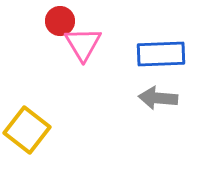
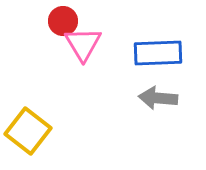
red circle: moved 3 px right
blue rectangle: moved 3 px left, 1 px up
yellow square: moved 1 px right, 1 px down
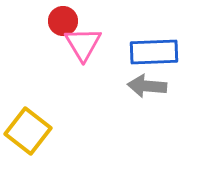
blue rectangle: moved 4 px left, 1 px up
gray arrow: moved 11 px left, 12 px up
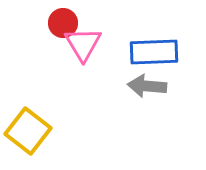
red circle: moved 2 px down
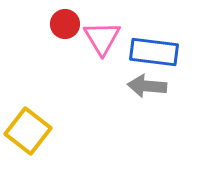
red circle: moved 2 px right, 1 px down
pink triangle: moved 19 px right, 6 px up
blue rectangle: rotated 9 degrees clockwise
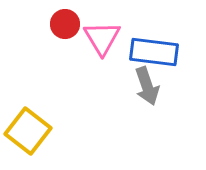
gray arrow: rotated 114 degrees counterclockwise
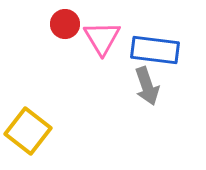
blue rectangle: moved 1 px right, 2 px up
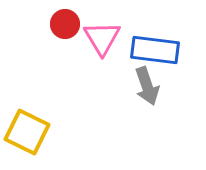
yellow square: moved 1 px left, 1 px down; rotated 12 degrees counterclockwise
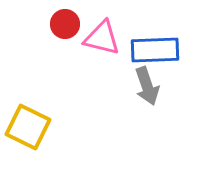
pink triangle: rotated 45 degrees counterclockwise
blue rectangle: rotated 9 degrees counterclockwise
yellow square: moved 1 px right, 5 px up
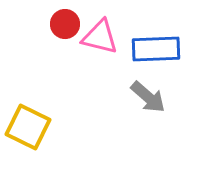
pink triangle: moved 2 px left, 1 px up
blue rectangle: moved 1 px right, 1 px up
gray arrow: moved 1 px right, 11 px down; rotated 30 degrees counterclockwise
